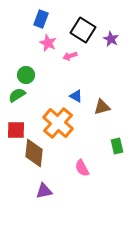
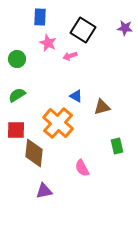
blue rectangle: moved 1 px left, 2 px up; rotated 18 degrees counterclockwise
purple star: moved 14 px right, 11 px up; rotated 21 degrees counterclockwise
green circle: moved 9 px left, 16 px up
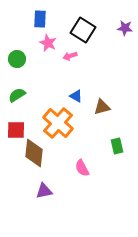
blue rectangle: moved 2 px down
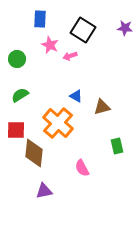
pink star: moved 2 px right, 2 px down
green semicircle: moved 3 px right
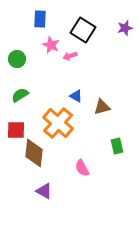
purple star: rotated 21 degrees counterclockwise
pink star: moved 1 px right
purple triangle: rotated 42 degrees clockwise
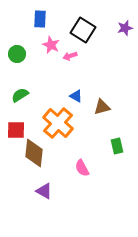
green circle: moved 5 px up
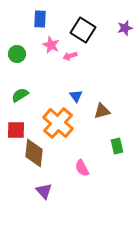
blue triangle: rotated 24 degrees clockwise
brown triangle: moved 4 px down
purple triangle: rotated 18 degrees clockwise
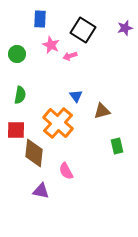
green semicircle: rotated 132 degrees clockwise
pink semicircle: moved 16 px left, 3 px down
purple triangle: moved 3 px left; rotated 36 degrees counterclockwise
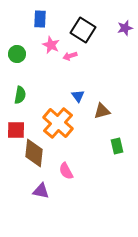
blue triangle: moved 2 px right
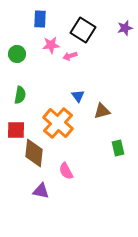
pink star: rotated 30 degrees counterclockwise
green rectangle: moved 1 px right, 2 px down
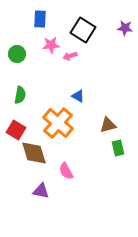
purple star: rotated 21 degrees clockwise
blue triangle: rotated 24 degrees counterclockwise
brown triangle: moved 6 px right, 14 px down
red square: rotated 30 degrees clockwise
brown diamond: rotated 24 degrees counterclockwise
